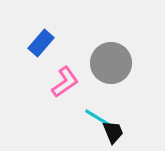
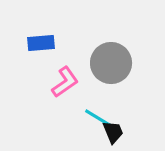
blue rectangle: rotated 44 degrees clockwise
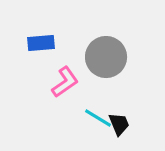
gray circle: moved 5 px left, 6 px up
black trapezoid: moved 6 px right, 8 px up
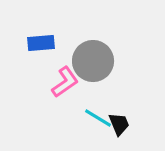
gray circle: moved 13 px left, 4 px down
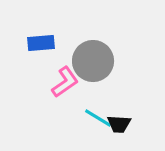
black trapezoid: rotated 115 degrees clockwise
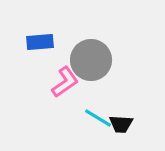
blue rectangle: moved 1 px left, 1 px up
gray circle: moved 2 px left, 1 px up
black trapezoid: moved 2 px right
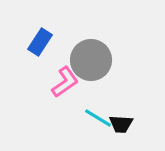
blue rectangle: rotated 52 degrees counterclockwise
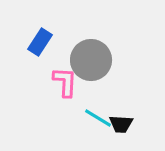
pink L-shape: rotated 52 degrees counterclockwise
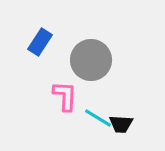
pink L-shape: moved 14 px down
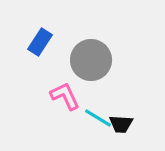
pink L-shape: rotated 28 degrees counterclockwise
